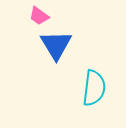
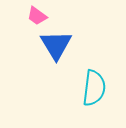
pink trapezoid: moved 2 px left
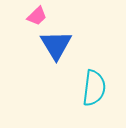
pink trapezoid: rotated 80 degrees counterclockwise
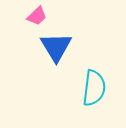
blue triangle: moved 2 px down
